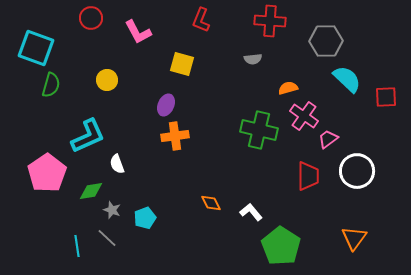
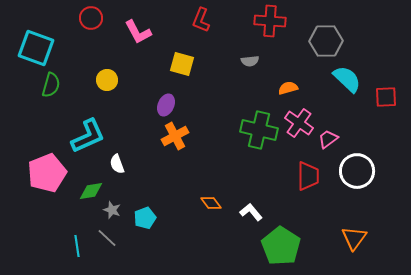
gray semicircle: moved 3 px left, 2 px down
pink cross: moved 5 px left, 7 px down
orange cross: rotated 20 degrees counterclockwise
pink pentagon: rotated 12 degrees clockwise
orange diamond: rotated 10 degrees counterclockwise
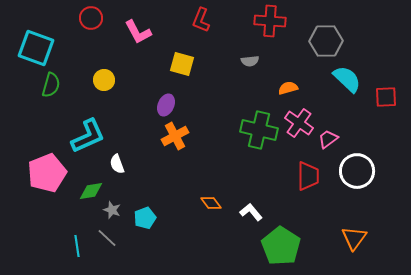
yellow circle: moved 3 px left
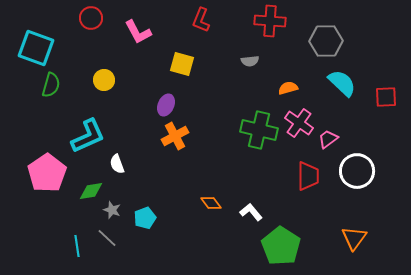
cyan semicircle: moved 5 px left, 4 px down
pink pentagon: rotated 12 degrees counterclockwise
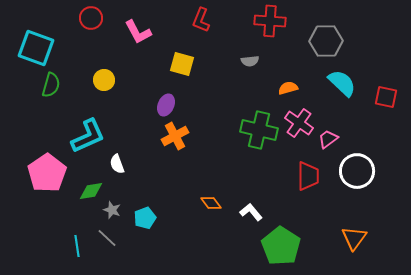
red square: rotated 15 degrees clockwise
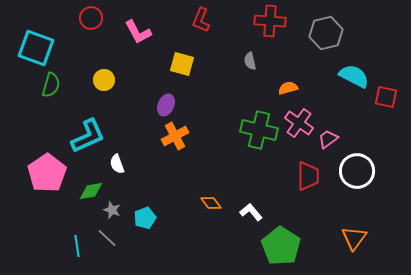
gray hexagon: moved 8 px up; rotated 12 degrees counterclockwise
gray semicircle: rotated 84 degrees clockwise
cyan semicircle: moved 12 px right, 7 px up; rotated 16 degrees counterclockwise
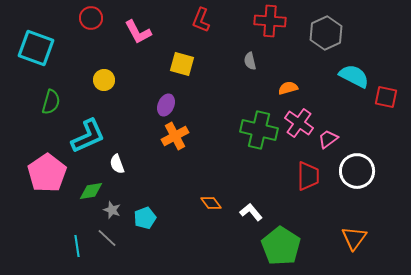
gray hexagon: rotated 12 degrees counterclockwise
green semicircle: moved 17 px down
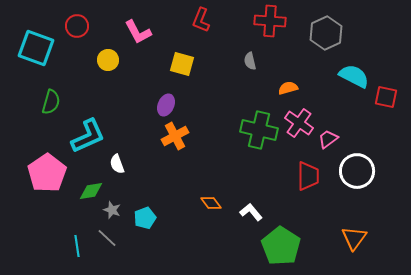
red circle: moved 14 px left, 8 px down
yellow circle: moved 4 px right, 20 px up
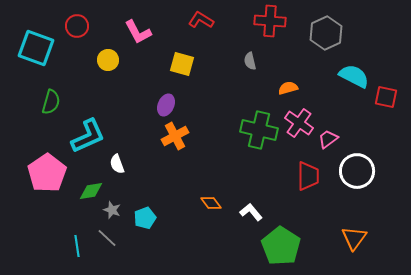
red L-shape: rotated 100 degrees clockwise
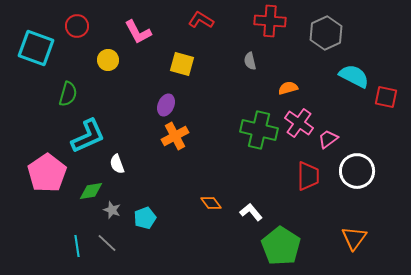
green semicircle: moved 17 px right, 8 px up
gray line: moved 5 px down
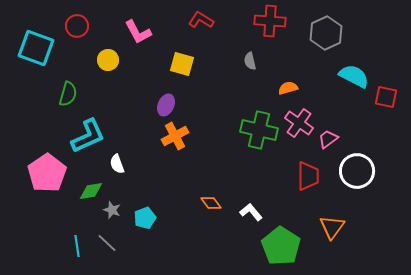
orange triangle: moved 22 px left, 11 px up
